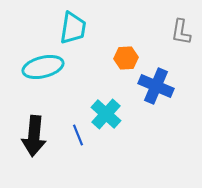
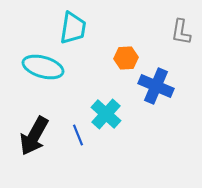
cyan ellipse: rotated 30 degrees clockwise
black arrow: rotated 24 degrees clockwise
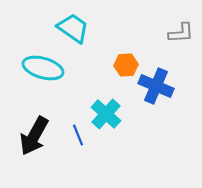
cyan trapezoid: rotated 64 degrees counterclockwise
gray L-shape: moved 1 px down; rotated 104 degrees counterclockwise
orange hexagon: moved 7 px down
cyan ellipse: moved 1 px down
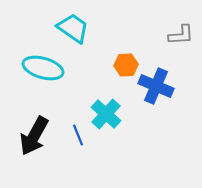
gray L-shape: moved 2 px down
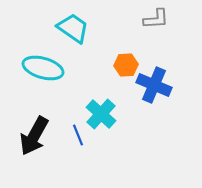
gray L-shape: moved 25 px left, 16 px up
blue cross: moved 2 px left, 1 px up
cyan cross: moved 5 px left
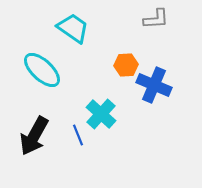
cyan ellipse: moved 1 px left, 2 px down; rotated 27 degrees clockwise
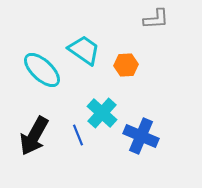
cyan trapezoid: moved 11 px right, 22 px down
blue cross: moved 13 px left, 51 px down
cyan cross: moved 1 px right, 1 px up
